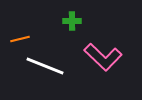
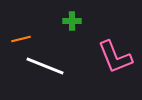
orange line: moved 1 px right
pink L-shape: moved 12 px right; rotated 24 degrees clockwise
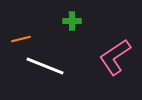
pink L-shape: rotated 78 degrees clockwise
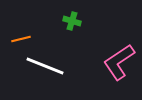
green cross: rotated 18 degrees clockwise
pink L-shape: moved 4 px right, 5 px down
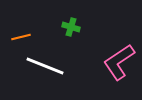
green cross: moved 1 px left, 6 px down
orange line: moved 2 px up
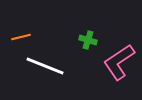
green cross: moved 17 px right, 13 px down
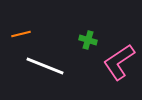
orange line: moved 3 px up
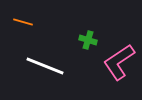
orange line: moved 2 px right, 12 px up; rotated 30 degrees clockwise
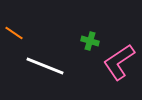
orange line: moved 9 px left, 11 px down; rotated 18 degrees clockwise
green cross: moved 2 px right, 1 px down
